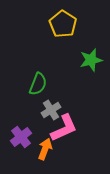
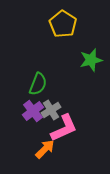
purple cross: moved 12 px right, 26 px up
orange arrow: rotated 25 degrees clockwise
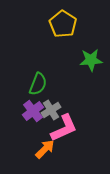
green star: rotated 10 degrees clockwise
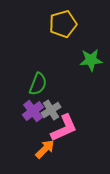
yellow pentagon: rotated 24 degrees clockwise
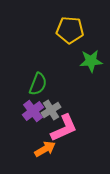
yellow pentagon: moved 7 px right, 6 px down; rotated 20 degrees clockwise
green star: moved 1 px down
orange arrow: rotated 15 degrees clockwise
